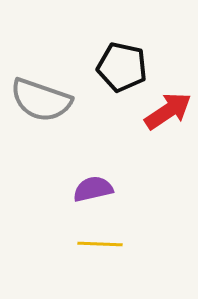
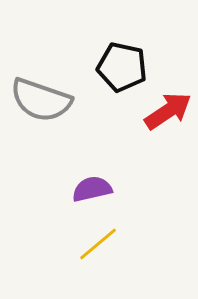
purple semicircle: moved 1 px left
yellow line: moved 2 px left; rotated 42 degrees counterclockwise
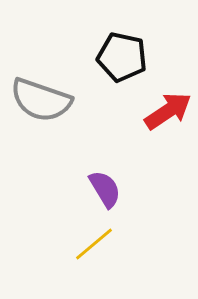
black pentagon: moved 10 px up
purple semicircle: moved 13 px right; rotated 72 degrees clockwise
yellow line: moved 4 px left
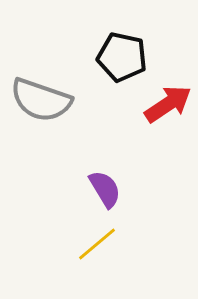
red arrow: moved 7 px up
yellow line: moved 3 px right
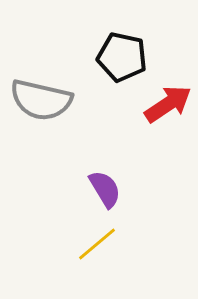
gray semicircle: rotated 6 degrees counterclockwise
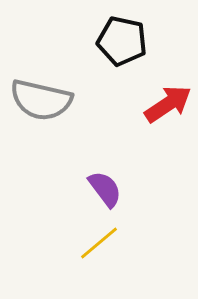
black pentagon: moved 16 px up
purple semicircle: rotated 6 degrees counterclockwise
yellow line: moved 2 px right, 1 px up
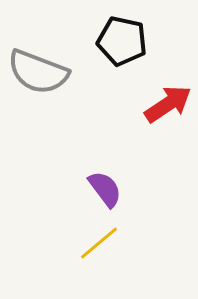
gray semicircle: moved 3 px left, 28 px up; rotated 8 degrees clockwise
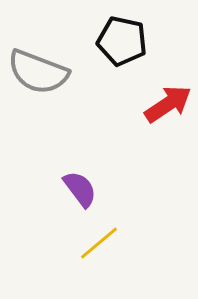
purple semicircle: moved 25 px left
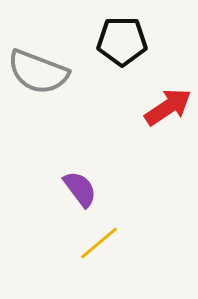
black pentagon: rotated 12 degrees counterclockwise
red arrow: moved 3 px down
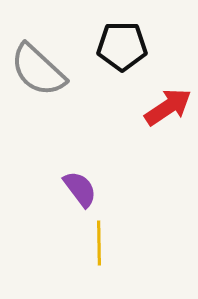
black pentagon: moved 5 px down
gray semicircle: moved 2 px up; rotated 22 degrees clockwise
yellow line: rotated 51 degrees counterclockwise
